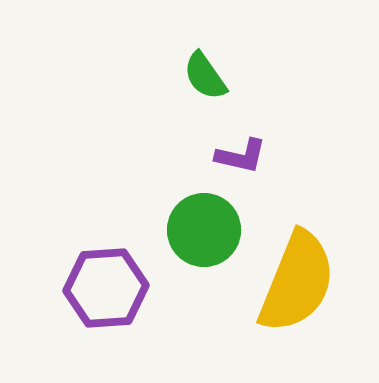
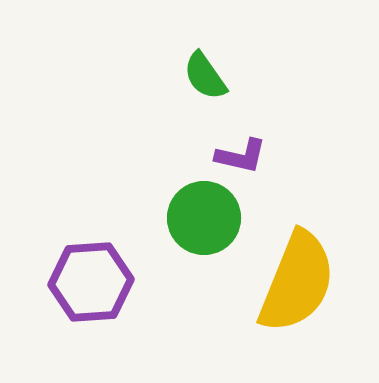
green circle: moved 12 px up
purple hexagon: moved 15 px left, 6 px up
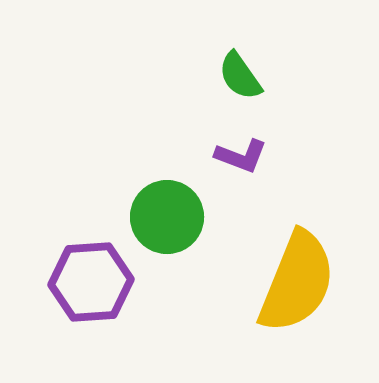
green semicircle: moved 35 px right
purple L-shape: rotated 8 degrees clockwise
green circle: moved 37 px left, 1 px up
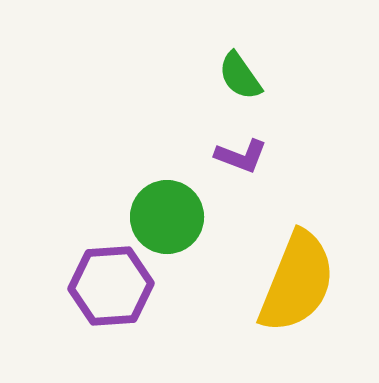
purple hexagon: moved 20 px right, 4 px down
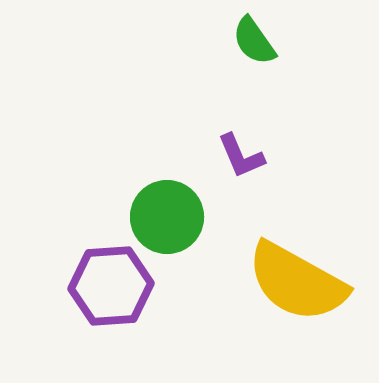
green semicircle: moved 14 px right, 35 px up
purple L-shape: rotated 46 degrees clockwise
yellow semicircle: rotated 97 degrees clockwise
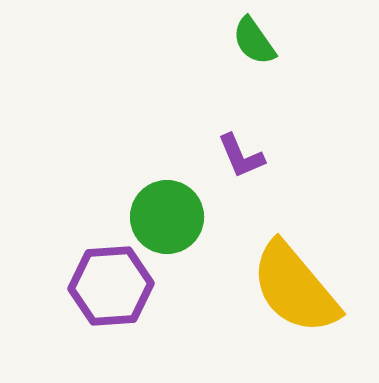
yellow semicircle: moved 2 px left, 6 px down; rotated 21 degrees clockwise
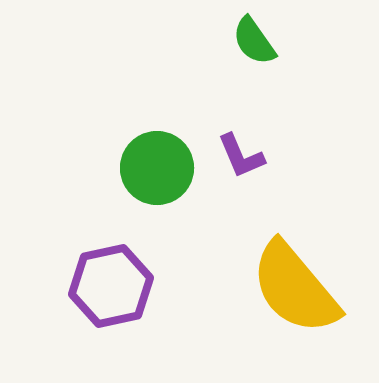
green circle: moved 10 px left, 49 px up
purple hexagon: rotated 8 degrees counterclockwise
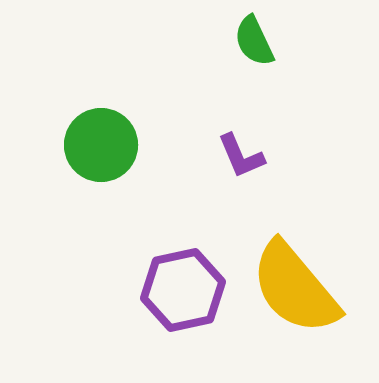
green semicircle: rotated 10 degrees clockwise
green circle: moved 56 px left, 23 px up
purple hexagon: moved 72 px right, 4 px down
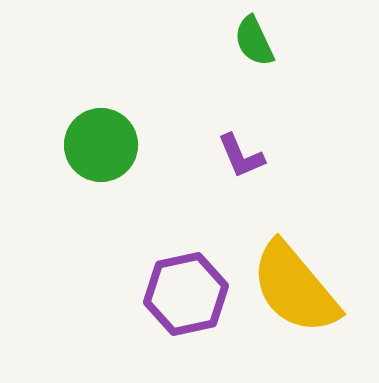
purple hexagon: moved 3 px right, 4 px down
